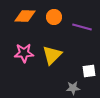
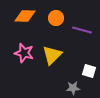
orange circle: moved 2 px right, 1 px down
purple line: moved 3 px down
pink star: rotated 18 degrees clockwise
white square: rotated 24 degrees clockwise
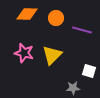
orange diamond: moved 2 px right, 2 px up
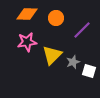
purple line: rotated 60 degrees counterclockwise
pink star: moved 3 px right, 11 px up; rotated 24 degrees counterclockwise
gray star: moved 26 px up; rotated 16 degrees counterclockwise
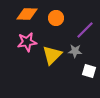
purple line: moved 3 px right
gray star: moved 2 px right, 11 px up; rotated 24 degrees clockwise
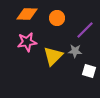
orange circle: moved 1 px right
yellow triangle: moved 1 px right, 1 px down
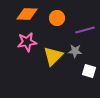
purple line: rotated 30 degrees clockwise
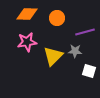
purple line: moved 2 px down
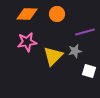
orange circle: moved 4 px up
gray star: rotated 16 degrees counterclockwise
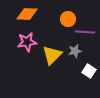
orange circle: moved 11 px right, 5 px down
purple line: rotated 18 degrees clockwise
yellow triangle: moved 1 px left, 1 px up
white square: rotated 16 degrees clockwise
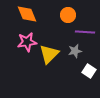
orange diamond: rotated 65 degrees clockwise
orange circle: moved 4 px up
yellow triangle: moved 3 px left, 1 px up
